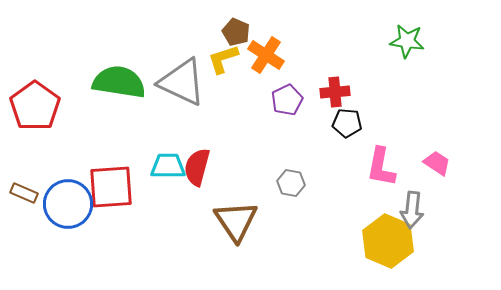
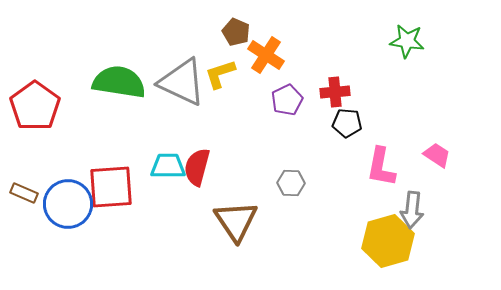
yellow L-shape: moved 3 px left, 15 px down
pink trapezoid: moved 8 px up
gray hexagon: rotated 8 degrees counterclockwise
yellow hexagon: rotated 21 degrees clockwise
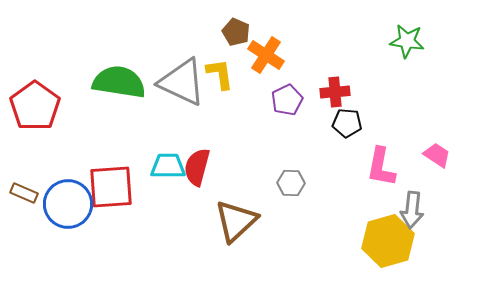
yellow L-shape: rotated 100 degrees clockwise
brown triangle: rotated 21 degrees clockwise
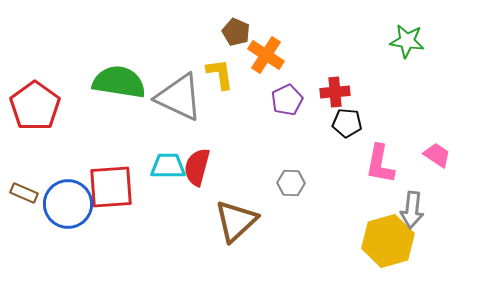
gray triangle: moved 3 px left, 15 px down
pink L-shape: moved 1 px left, 3 px up
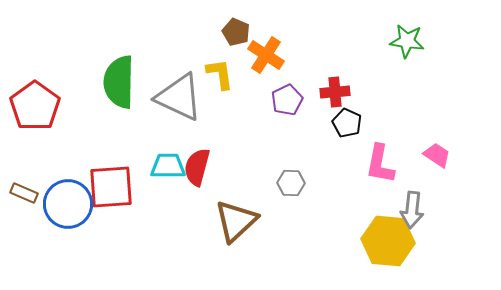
green semicircle: rotated 98 degrees counterclockwise
black pentagon: rotated 20 degrees clockwise
yellow hexagon: rotated 21 degrees clockwise
